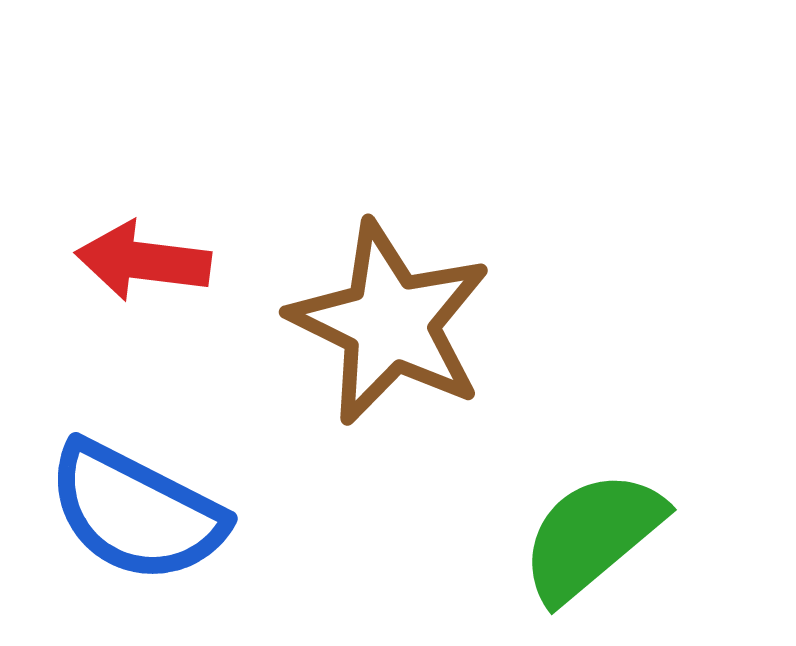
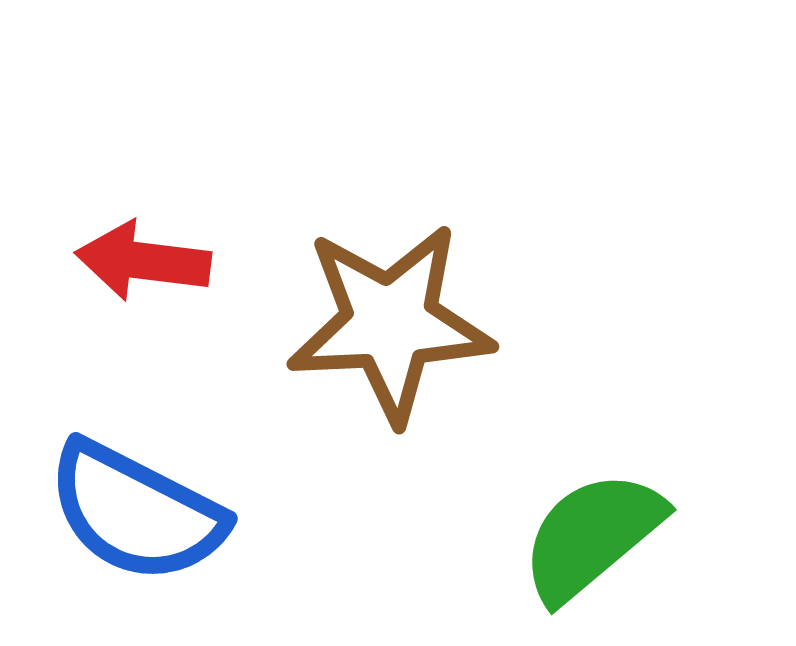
brown star: rotated 29 degrees counterclockwise
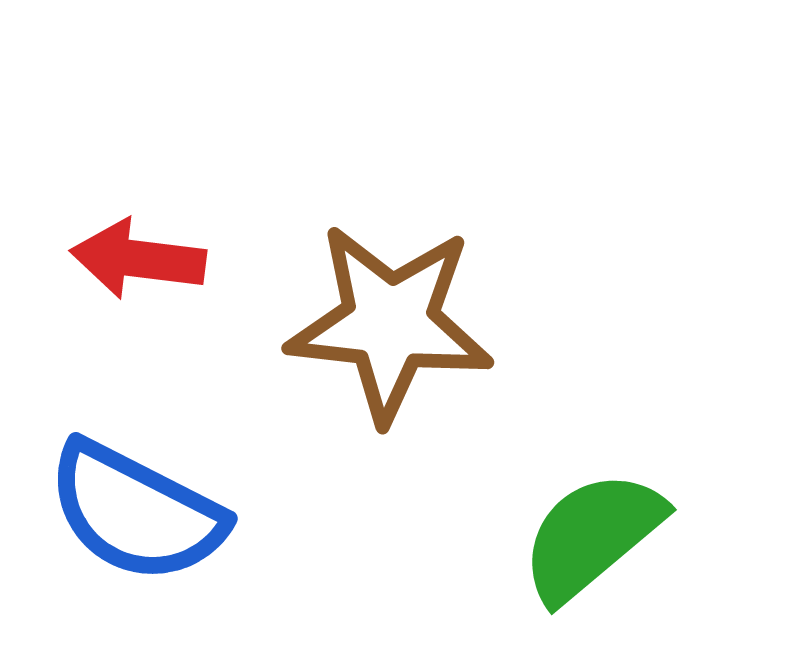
red arrow: moved 5 px left, 2 px up
brown star: rotated 9 degrees clockwise
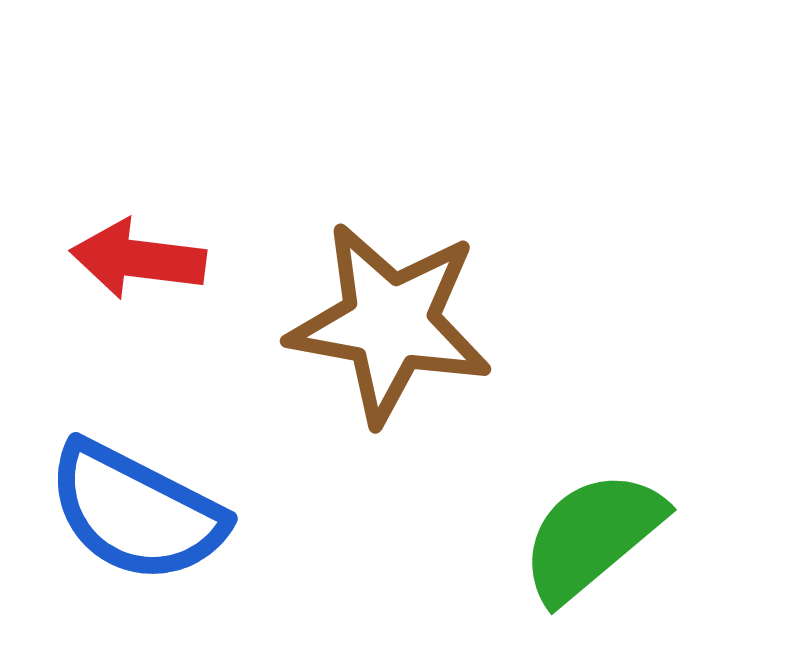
brown star: rotated 4 degrees clockwise
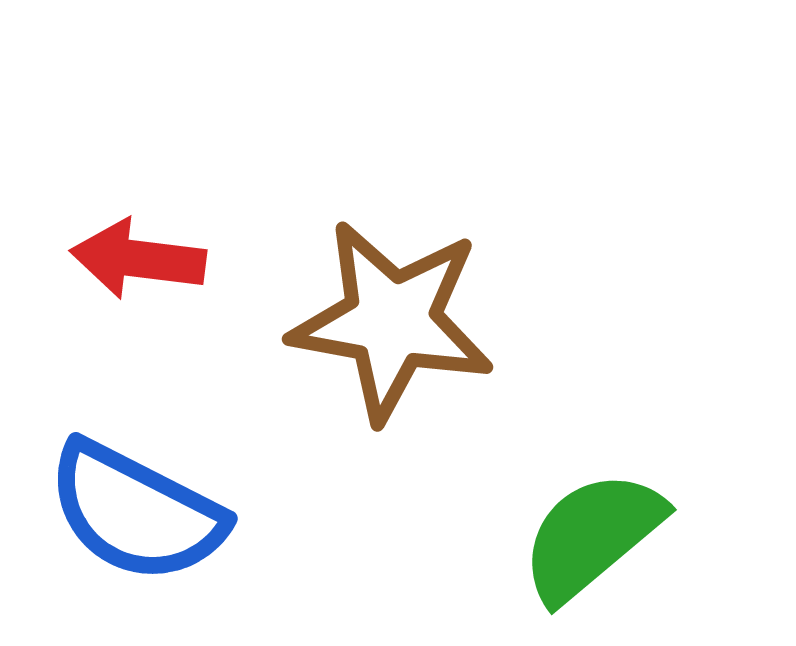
brown star: moved 2 px right, 2 px up
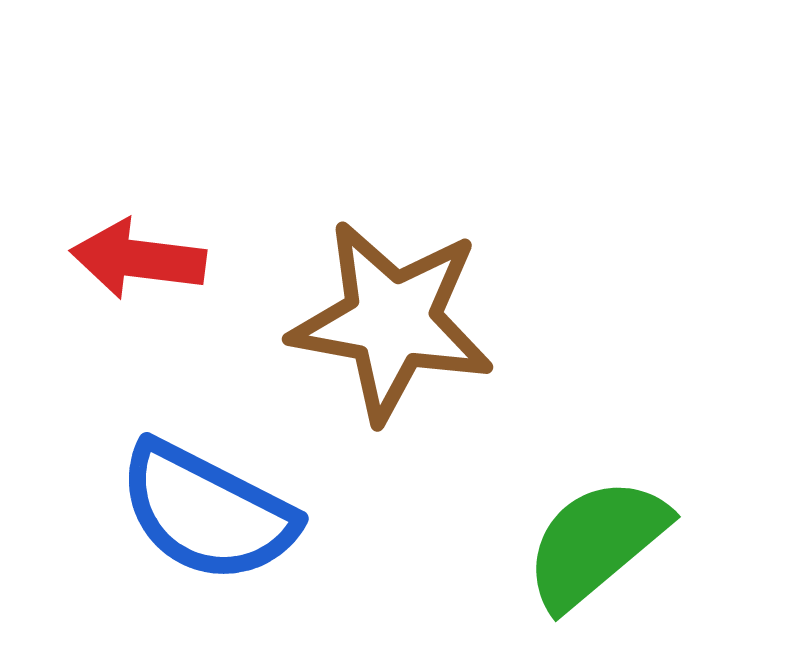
blue semicircle: moved 71 px right
green semicircle: moved 4 px right, 7 px down
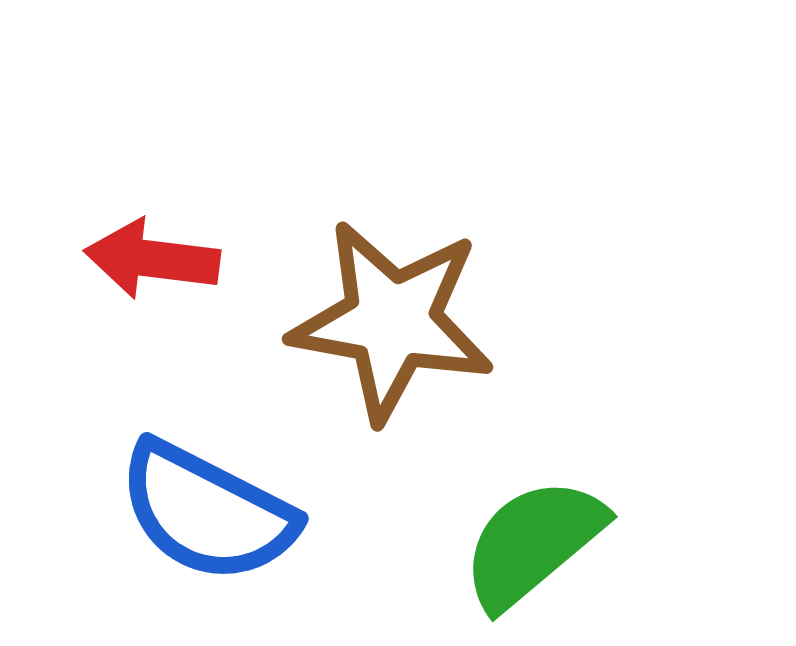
red arrow: moved 14 px right
green semicircle: moved 63 px left
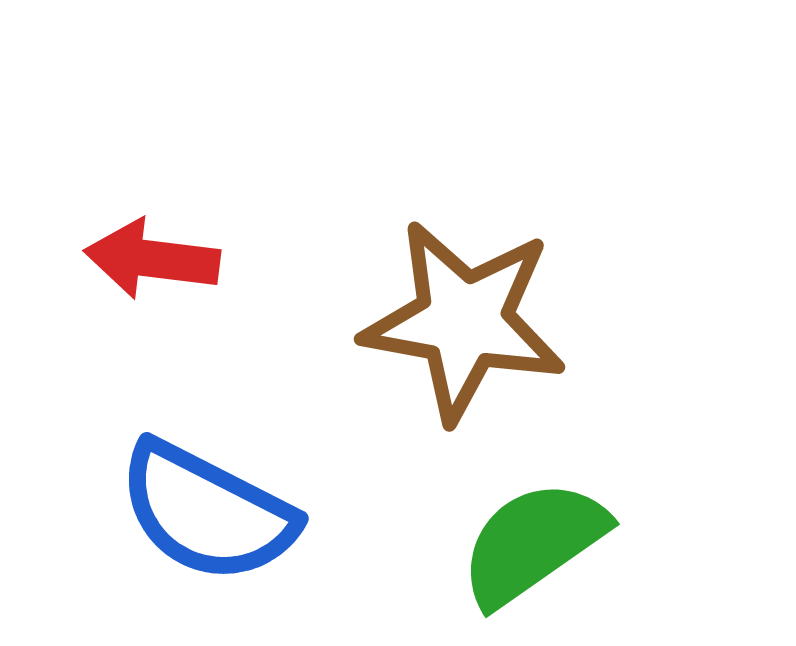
brown star: moved 72 px right
green semicircle: rotated 5 degrees clockwise
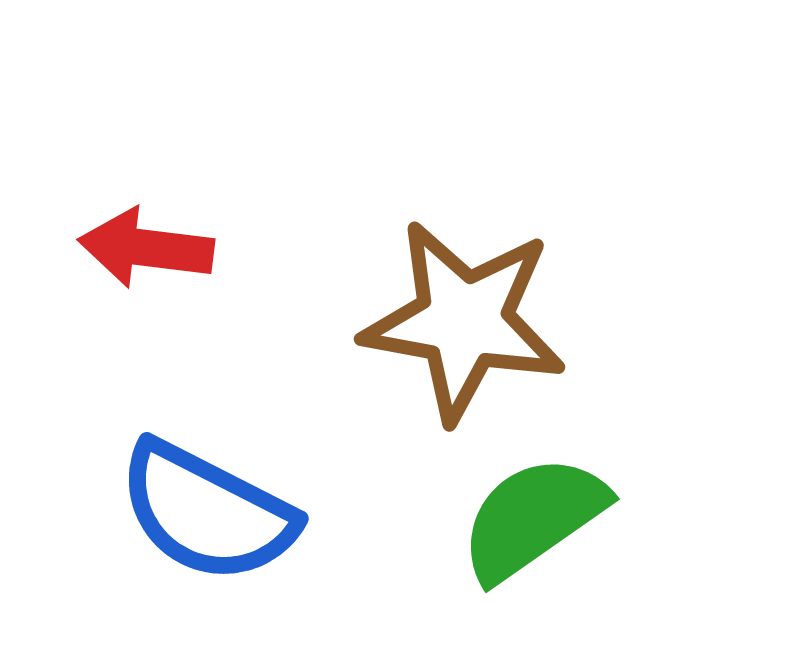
red arrow: moved 6 px left, 11 px up
green semicircle: moved 25 px up
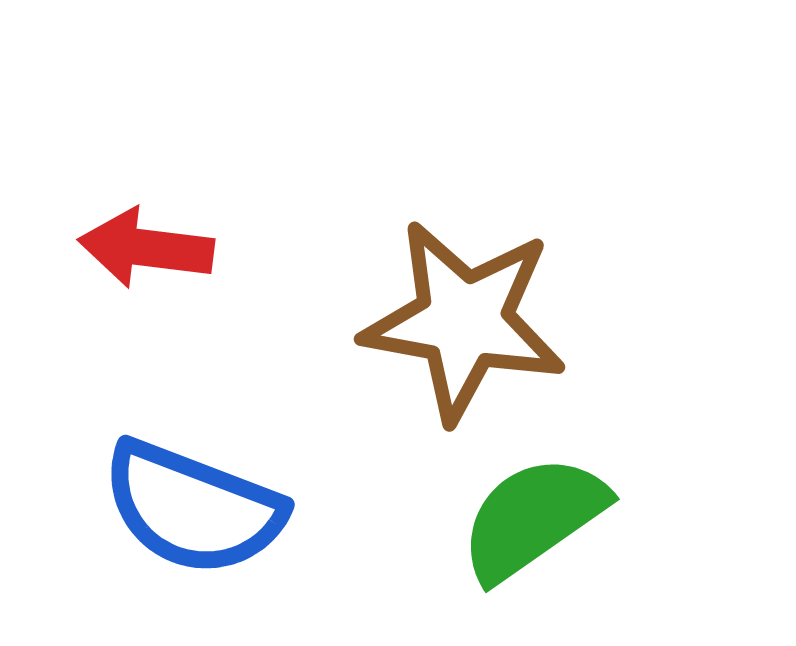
blue semicircle: moved 14 px left, 4 px up; rotated 6 degrees counterclockwise
